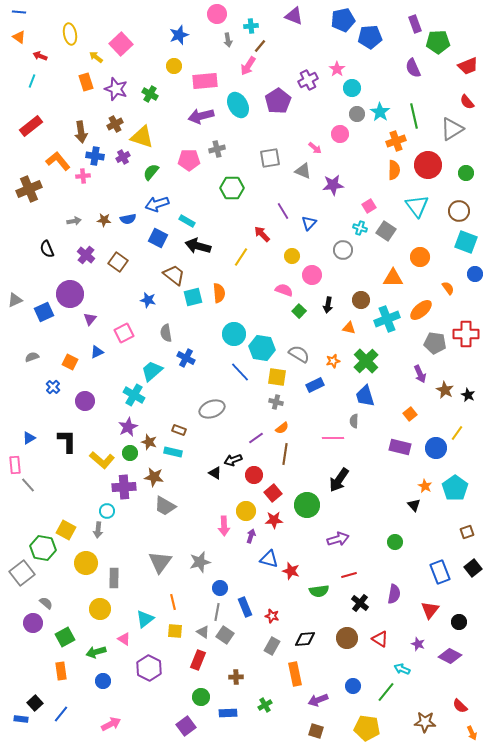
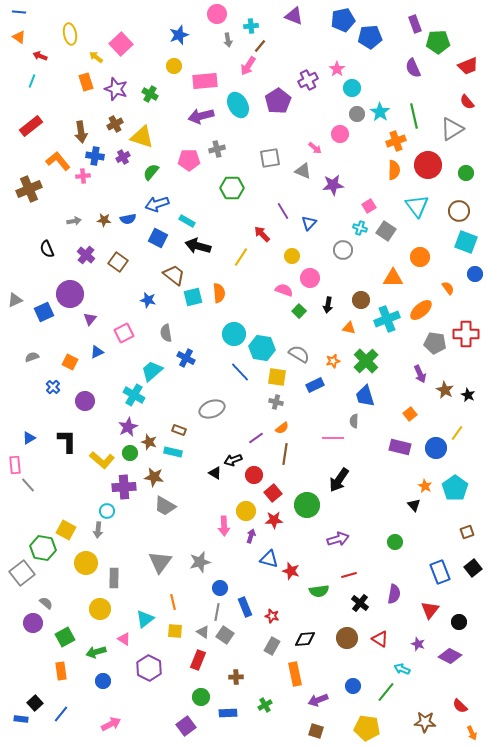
pink circle at (312, 275): moved 2 px left, 3 px down
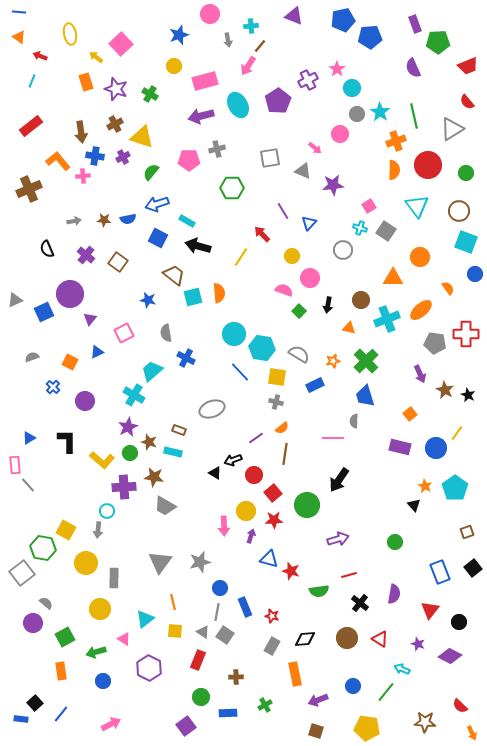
pink circle at (217, 14): moved 7 px left
pink rectangle at (205, 81): rotated 10 degrees counterclockwise
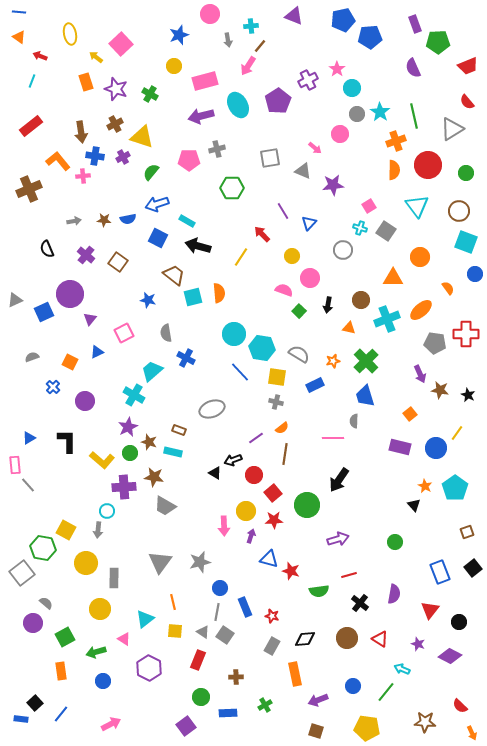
brown star at (445, 390): moved 5 px left; rotated 18 degrees counterclockwise
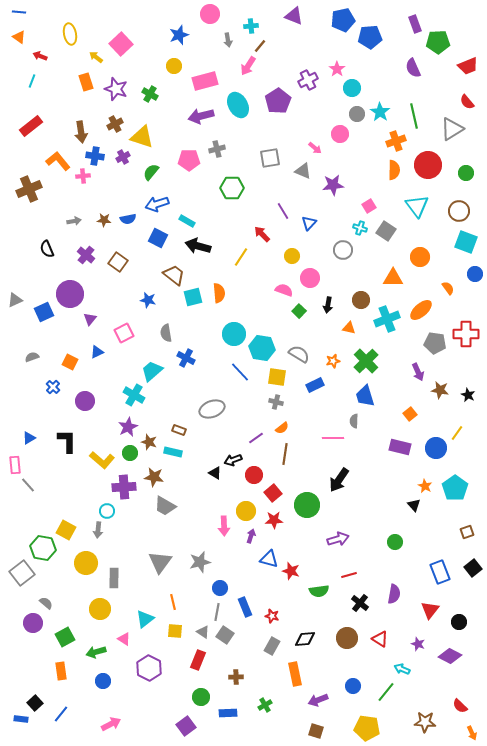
purple arrow at (420, 374): moved 2 px left, 2 px up
